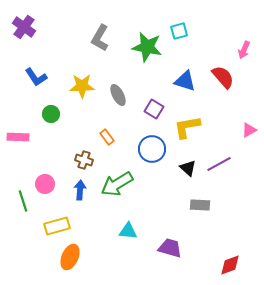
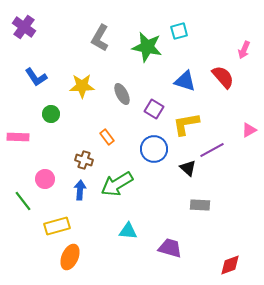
gray ellipse: moved 4 px right, 1 px up
yellow L-shape: moved 1 px left, 3 px up
blue circle: moved 2 px right
purple line: moved 7 px left, 14 px up
pink circle: moved 5 px up
green line: rotated 20 degrees counterclockwise
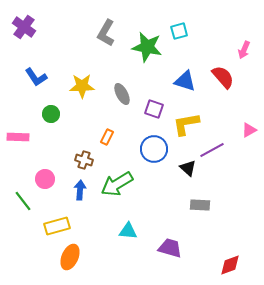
gray L-shape: moved 6 px right, 5 px up
purple square: rotated 12 degrees counterclockwise
orange rectangle: rotated 63 degrees clockwise
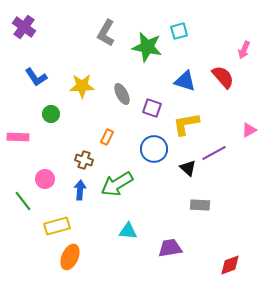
purple square: moved 2 px left, 1 px up
purple line: moved 2 px right, 3 px down
purple trapezoid: rotated 25 degrees counterclockwise
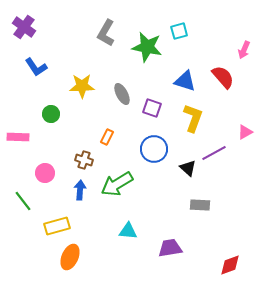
blue L-shape: moved 10 px up
yellow L-shape: moved 7 px right, 6 px up; rotated 120 degrees clockwise
pink triangle: moved 4 px left, 2 px down
pink circle: moved 6 px up
